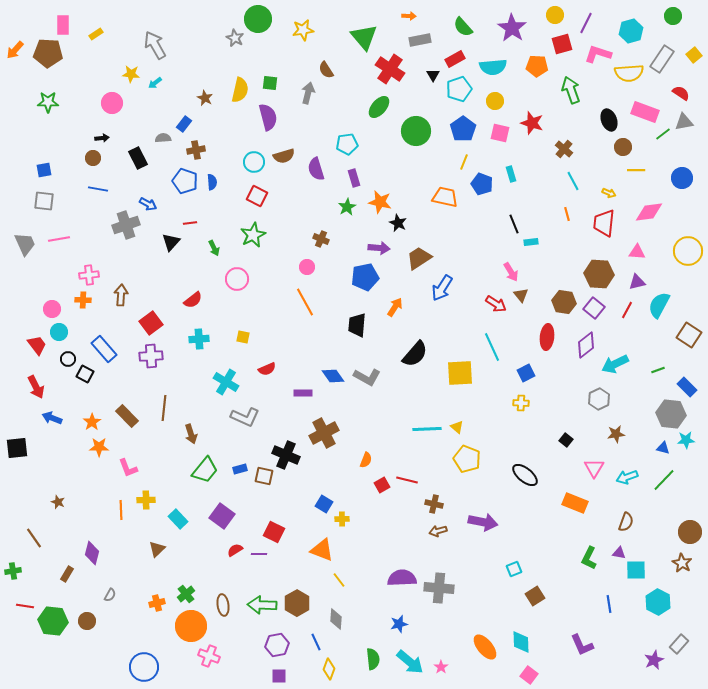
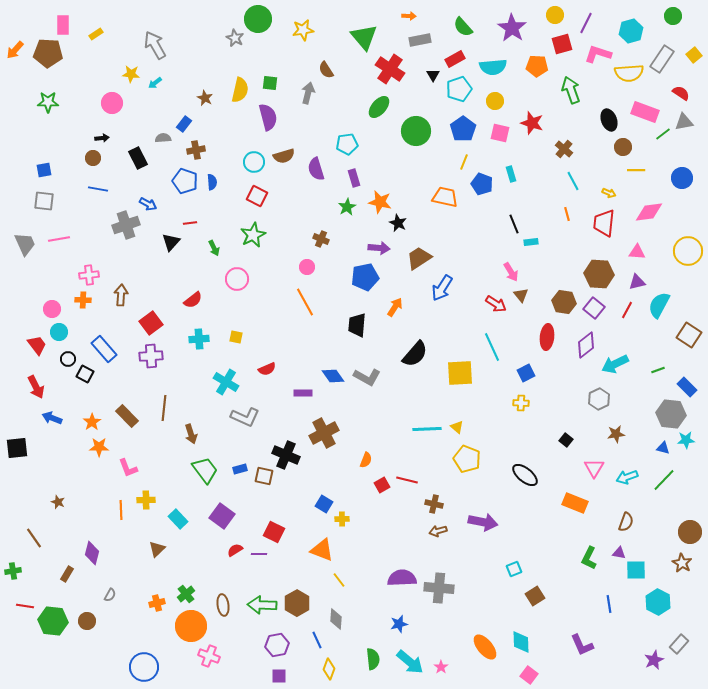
yellow square at (243, 337): moved 7 px left
green trapezoid at (205, 470): rotated 76 degrees counterclockwise
blue line at (316, 642): moved 1 px right, 2 px up
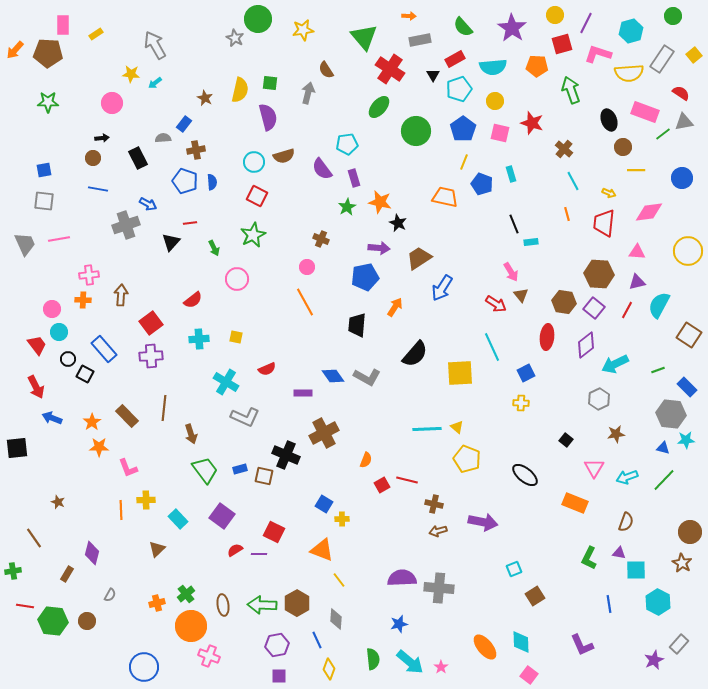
purple semicircle at (316, 169): moved 6 px right; rotated 20 degrees counterclockwise
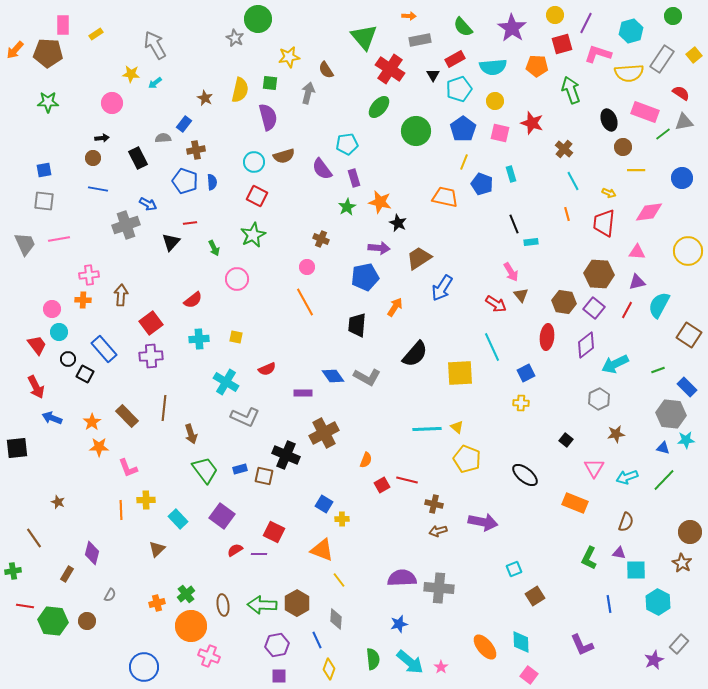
yellow star at (303, 30): moved 14 px left, 27 px down
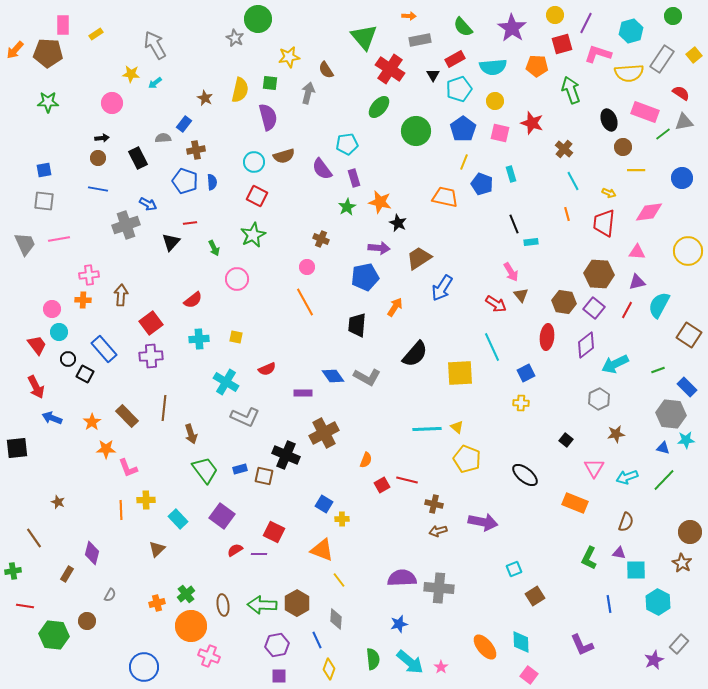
brown circle at (93, 158): moved 5 px right
orange star at (99, 447): moved 7 px right, 2 px down
green hexagon at (53, 621): moved 1 px right, 14 px down
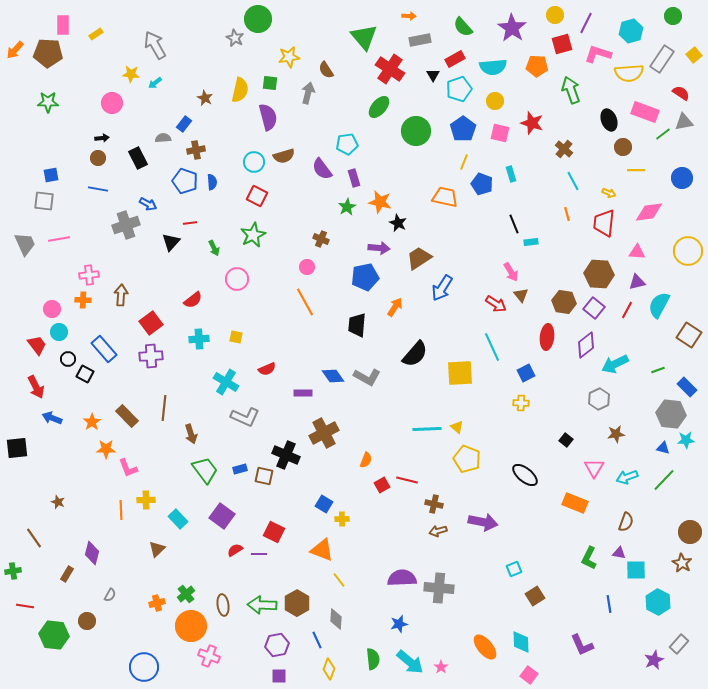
blue square at (44, 170): moved 7 px right, 5 px down
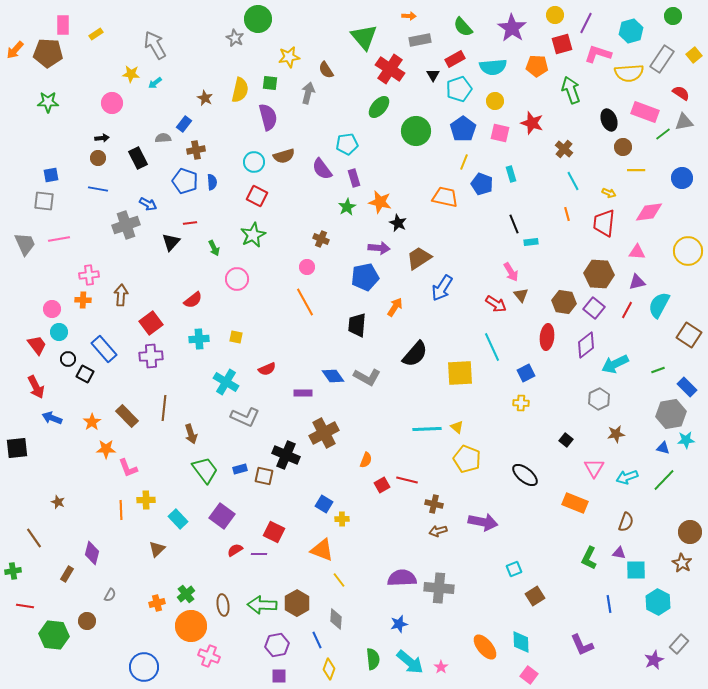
gray hexagon at (671, 414): rotated 16 degrees counterclockwise
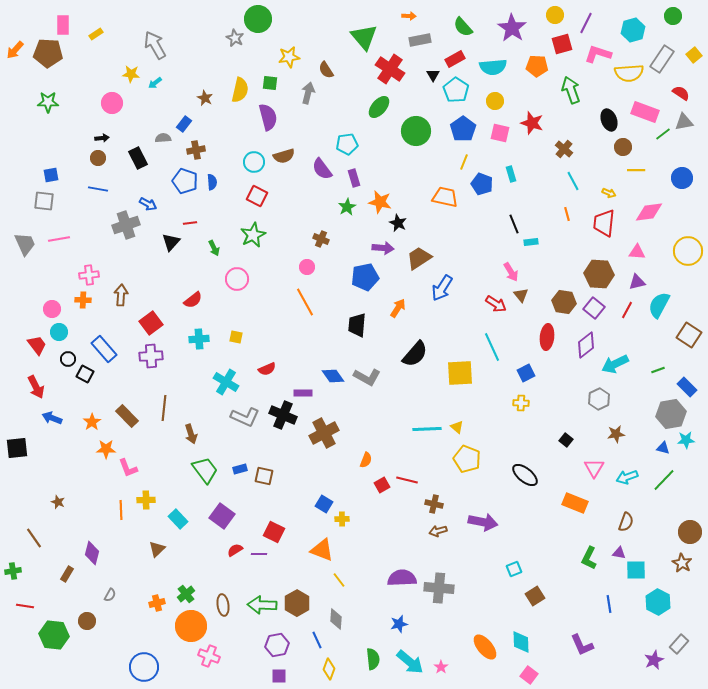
cyan hexagon at (631, 31): moved 2 px right, 1 px up
cyan pentagon at (459, 89): moved 3 px left, 1 px down; rotated 20 degrees counterclockwise
purple arrow at (379, 248): moved 4 px right
orange arrow at (395, 307): moved 3 px right, 1 px down
black cross at (286, 455): moved 3 px left, 40 px up
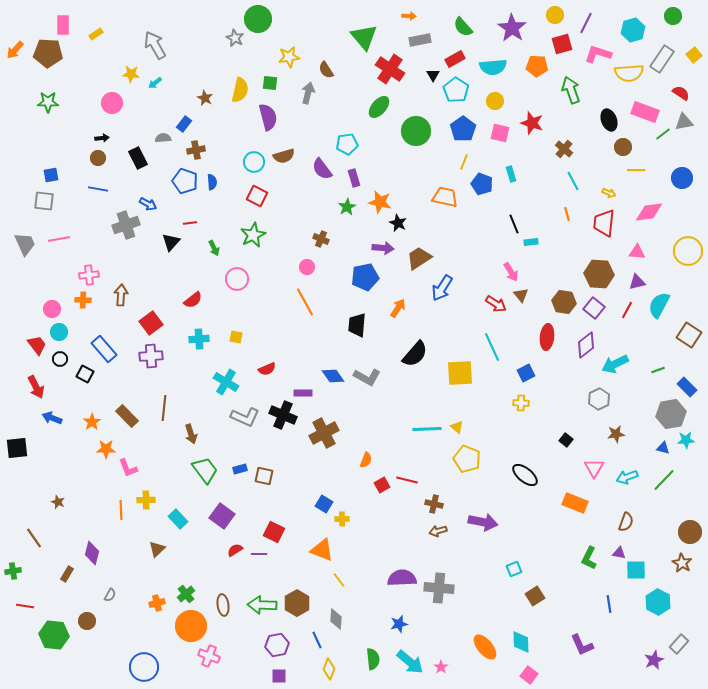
black circle at (68, 359): moved 8 px left
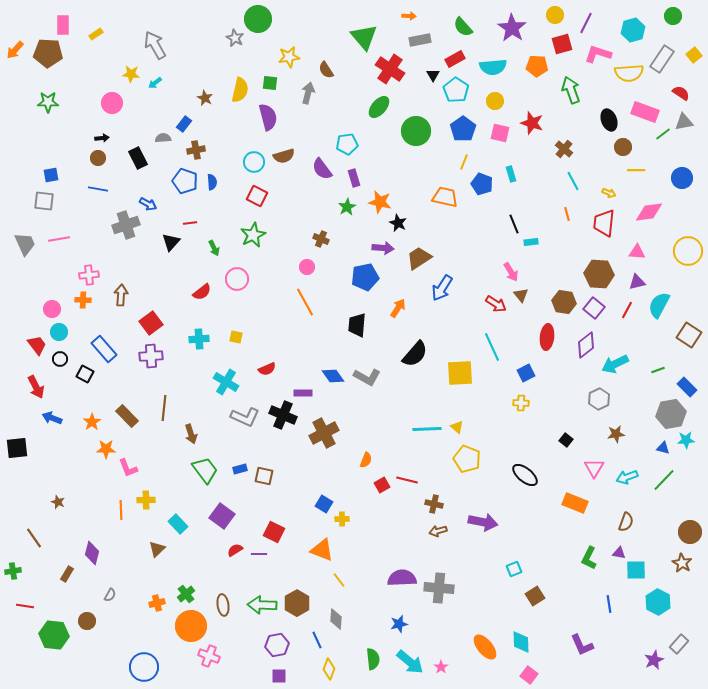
red semicircle at (193, 300): moved 9 px right, 8 px up
cyan rectangle at (178, 519): moved 5 px down
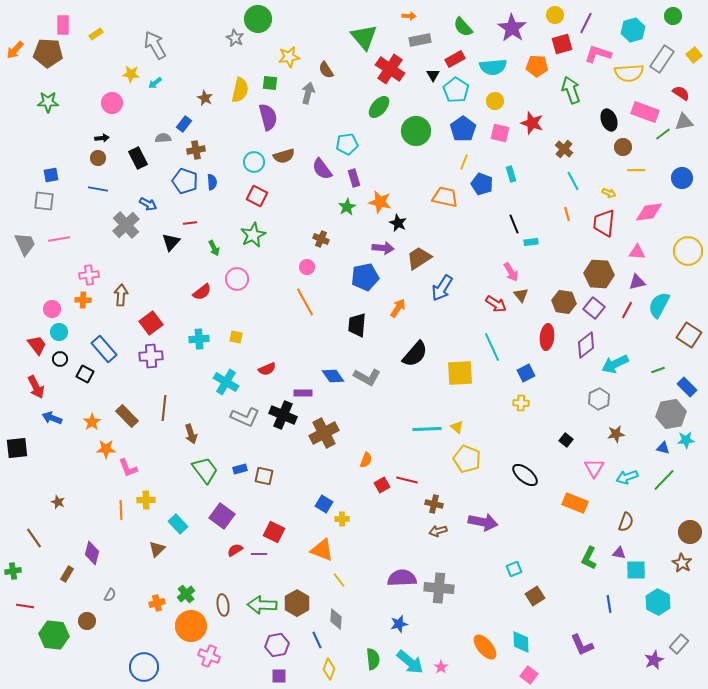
gray cross at (126, 225): rotated 24 degrees counterclockwise
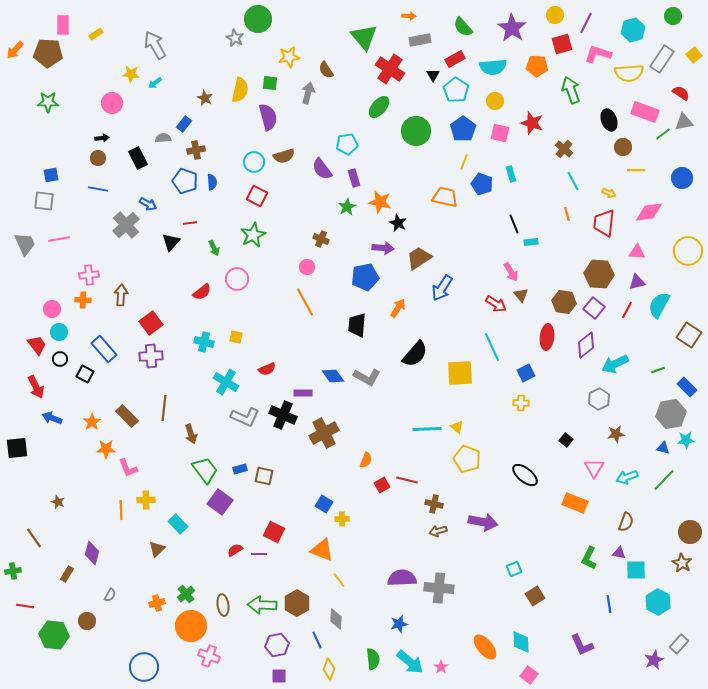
cyan cross at (199, 339): moved 5 px right, 3 px down; rotated 18 degrees clockwise
purple square at (222, 516): moved 2 px left, 14 px up
